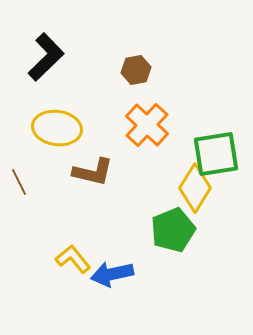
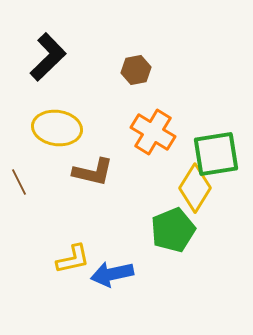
black L-shape: moved 2 px right
orange cross: moved 6 px right, 7 px down; rotated 12 degrees counterclockwise
yellow L-shape: rotated 117 degrees clockwise
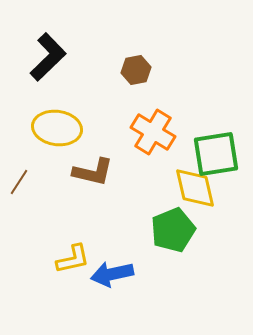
brown line: rotated 60 degrees clockwise
yellow diamond: rotated 45 degrees counterclockwise
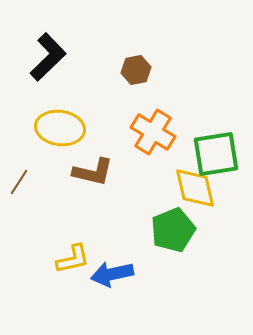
yellow ellipse: moved 3 px right
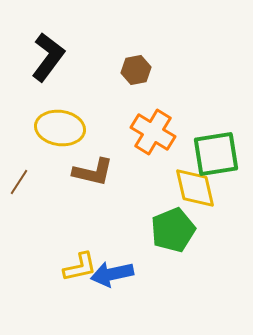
black L-shape: rotated 9 degrees counterclockwise
yellow L-shape: moved 7 px right, 8 px down
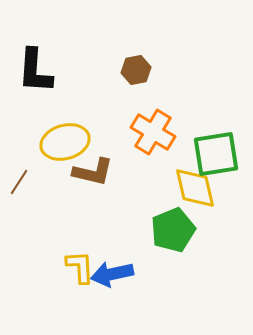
black L-shape: moved 13 px left, 14 px down; rotated 147 degrees clockwise
yellow ellipse: moved 5 px right, 14 px down; rotated 24 degrees counterclockwise
yellow L-shape: rotated 81 degrees counterclockwise
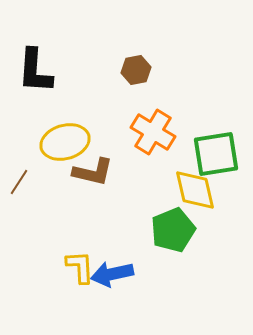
yellow diamond: moved 2 px down
